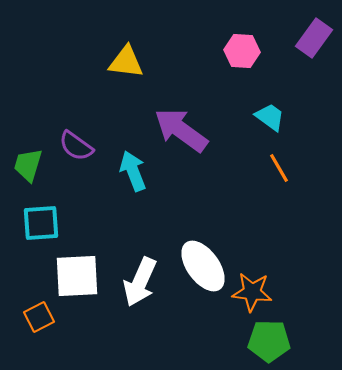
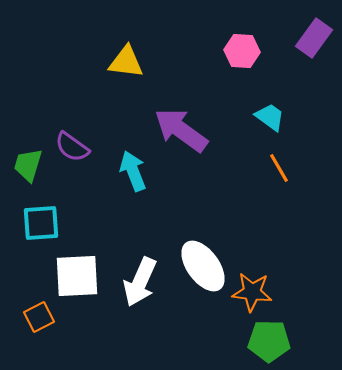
purple semicircle: moved 4 px left, 1 px down
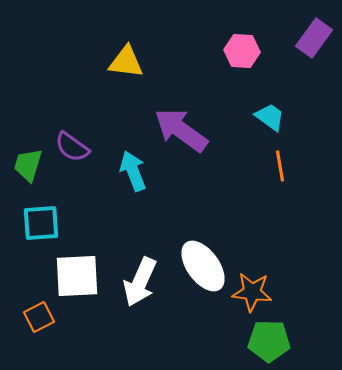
orange line: moved 1 px right, 2 px up; rotated 20 degrees clockwise
